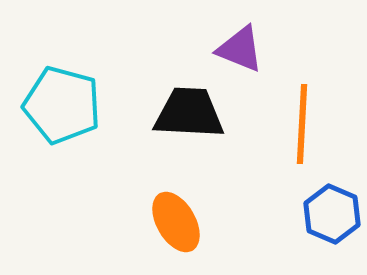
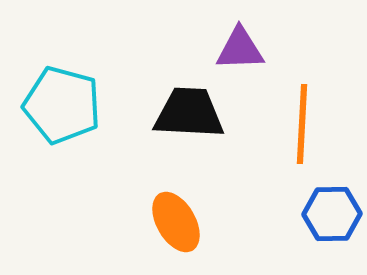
purple triangle: rotated 24 degrees counterclockwise
blue hexagon: rotated 24 degrees counterclockwise
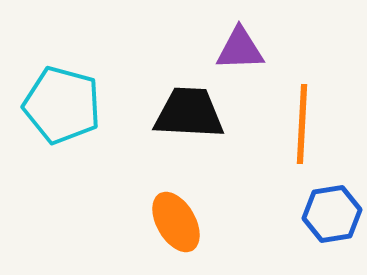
blue hexagon: rotated 8 degrees counterclockwise
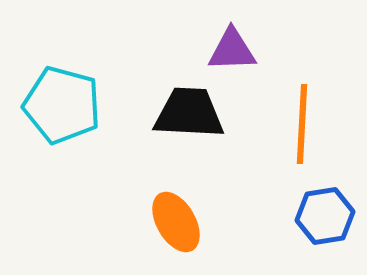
purple triangle: moved 8 px left, 1 px down
blue hexagon: moved 7 px left, 2 px down
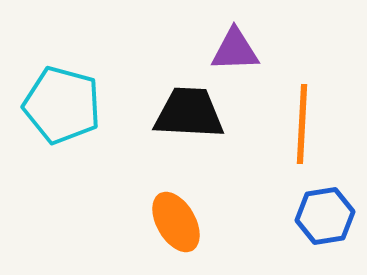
purple triangle: moved 3 px right
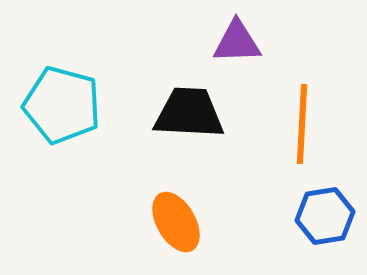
purple triangle: moved 2 px right, 8 px up
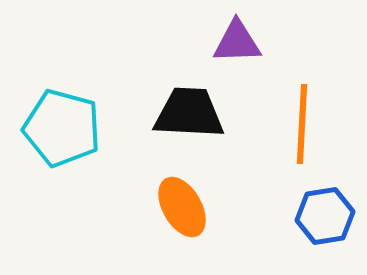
cyan pentagon: moved 23 px down
orange ellipse: moved 6 px right, 15 px up
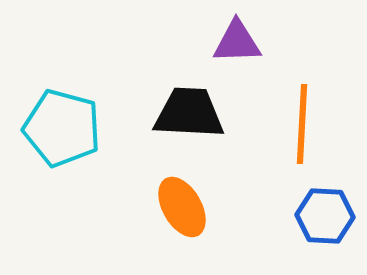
blue hexagon: rotated 12 degrees clockwise
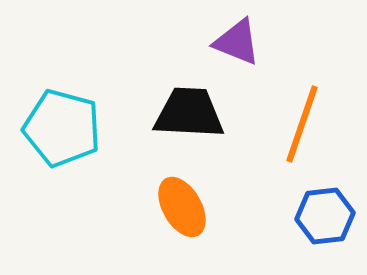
purple triangle: rotated 24 degrees clockwise
orange line: rotated 16 degrees clockwise
blue hexagon: rotated 10 degrees counterclockwise
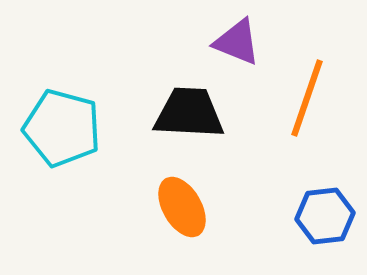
orange line: moved 5 px right, 26 px up
